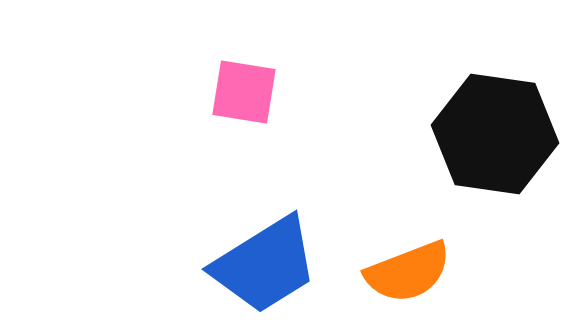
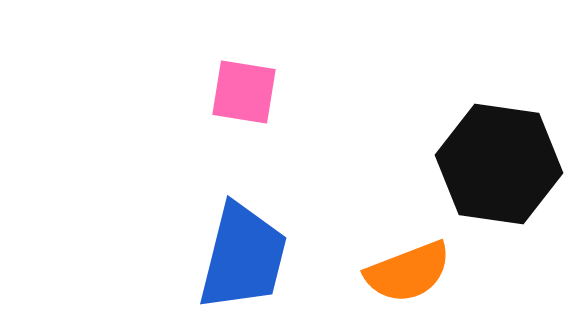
black hexagon: moved 4 px right, 30 px down
blue trapezoid: moved 22 px left, 8 px up; rotated 44 degrees counterclockwise
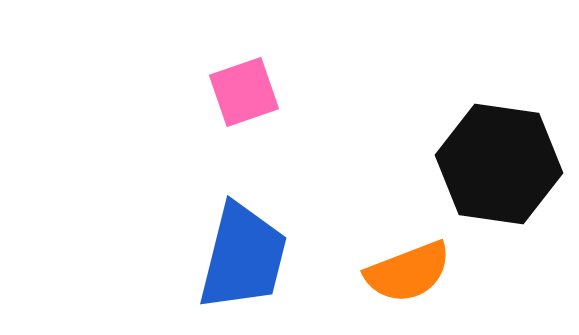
pink square: rotated 28 degrees counterclockwise
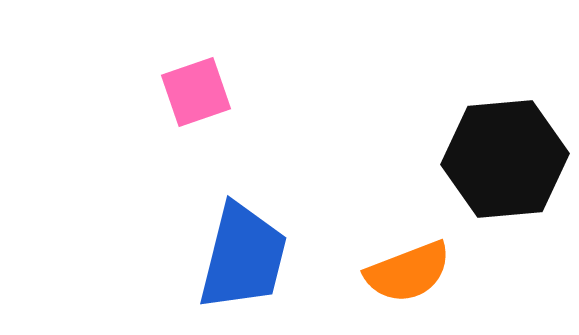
pink square: moved 48 px left
black hexagon: moved 6 px right, 5 px up; rotated 13 degrees counterclockwise
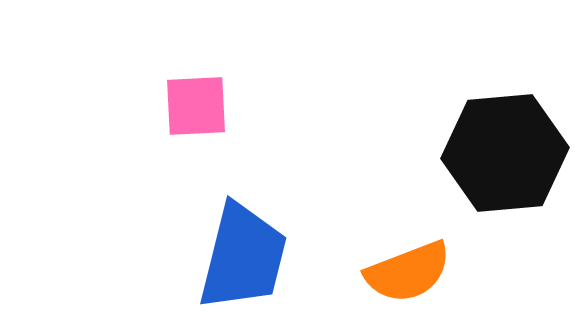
pink square: moved 14 px down; rotated 16 degrees clockwise
black hexagon: moved 6 px up
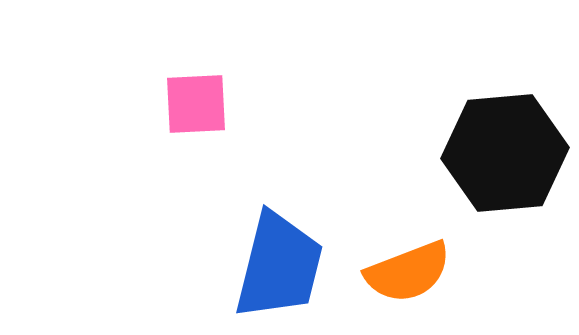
pink square: moved 2 px up
blue trapezoid: moved 36 px right, 9 px down
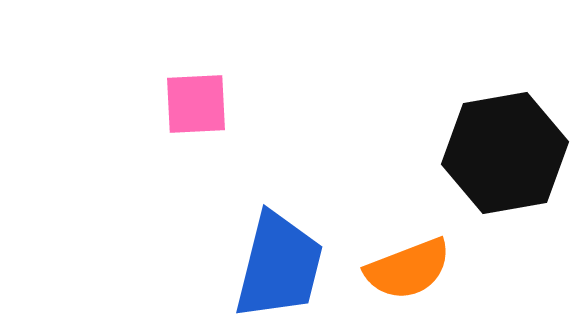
black hexagon: rotated 5 degrees counterclockwise
orange semicircle: moved 3 px up
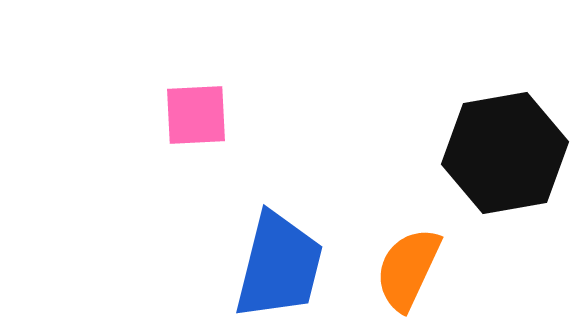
pink square: moved 11 px down
orange semicircle: rotated 136 degrees clockwise
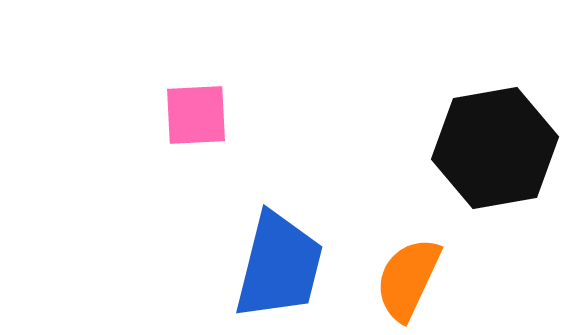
black hexagon: moved 10 px left, 5 px up
orange semicircle: moved 10 px down
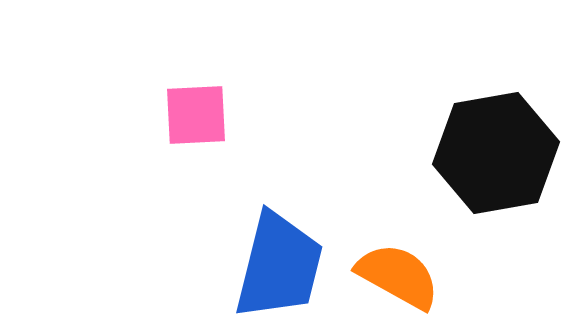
black hexagon: moved 1 px right, 5 px down
orange semicircle: moved 10 px left, 3 px up; rotated 94 degrees clockwise
